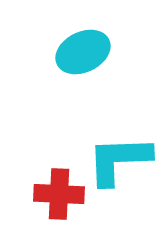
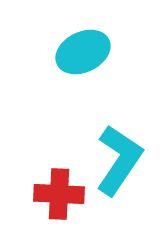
cyan L-shape: rotated 126 degrees clockwise
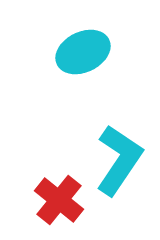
red cross: moved 6 px down; rotated 36 degrees clockwise
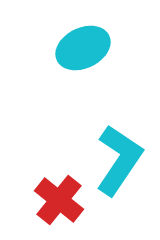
cyan ellipse: moved 4 px up
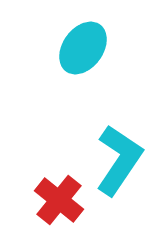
cyan ellipse: rotated 28 degrees counterclockwise
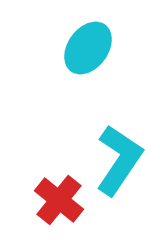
cyan ellipse: moved 5 px right
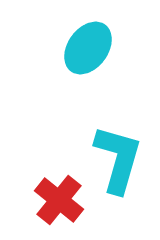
cyan L-shape: moved 1 px left, 1 px up; rotated 18 degrees counterclockwise
